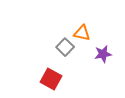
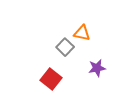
purple star: moved 6 px left, 14 px down
red square: rotated 10 degrees clockwise
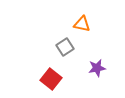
orange triangle: moved 9 px up
gray square: rotated 12 degrees clockwise
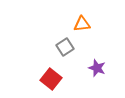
orange triangle: rotated 18 degrees counterclockwise
purple star: rotated 30 degrees clockwise
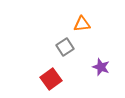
purple star: moved 4 px right, 1 px up
red square: rotated 15 degrees clockwise
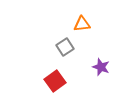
red square: moved 4 px right, 2 px down
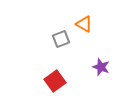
orange triangle: moved 2 px right; rotated 36 degrees clockwise
gray square: moved 4 px left, 8 px up; rotated 12 degrees clockwise
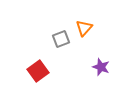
orange triangle: moved 4 px down; rotated 42 degrees clockwise
red square: moved 17 px left, 10 px up
